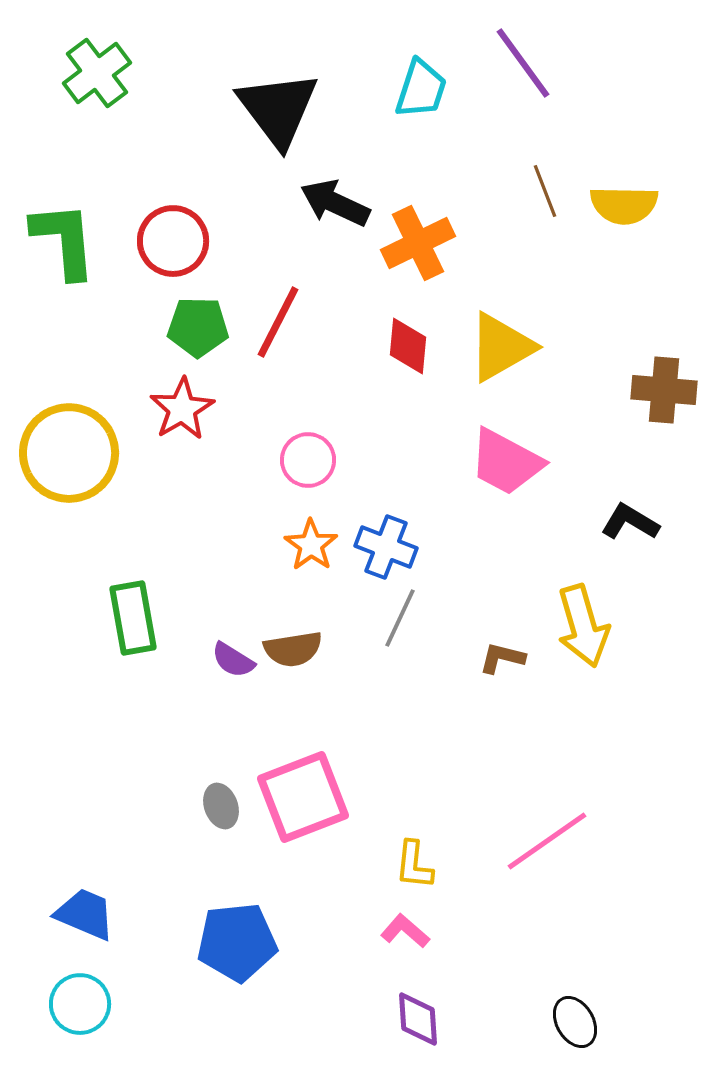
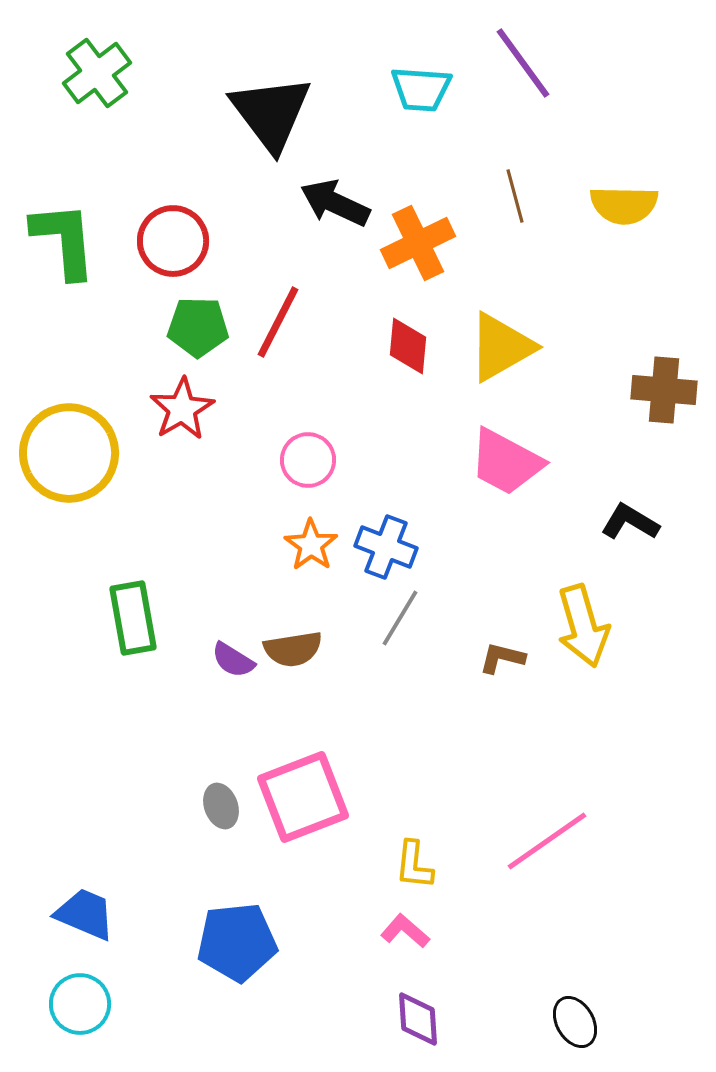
cyan trapezoid: rotated 76 degrees clockwise
black triangle: moved 7 px left, 4 px down
brown line: moved 30 px left, 5 px down; rotated 6 degrees clockwise
gray line: rotated 6 degrees clockwise
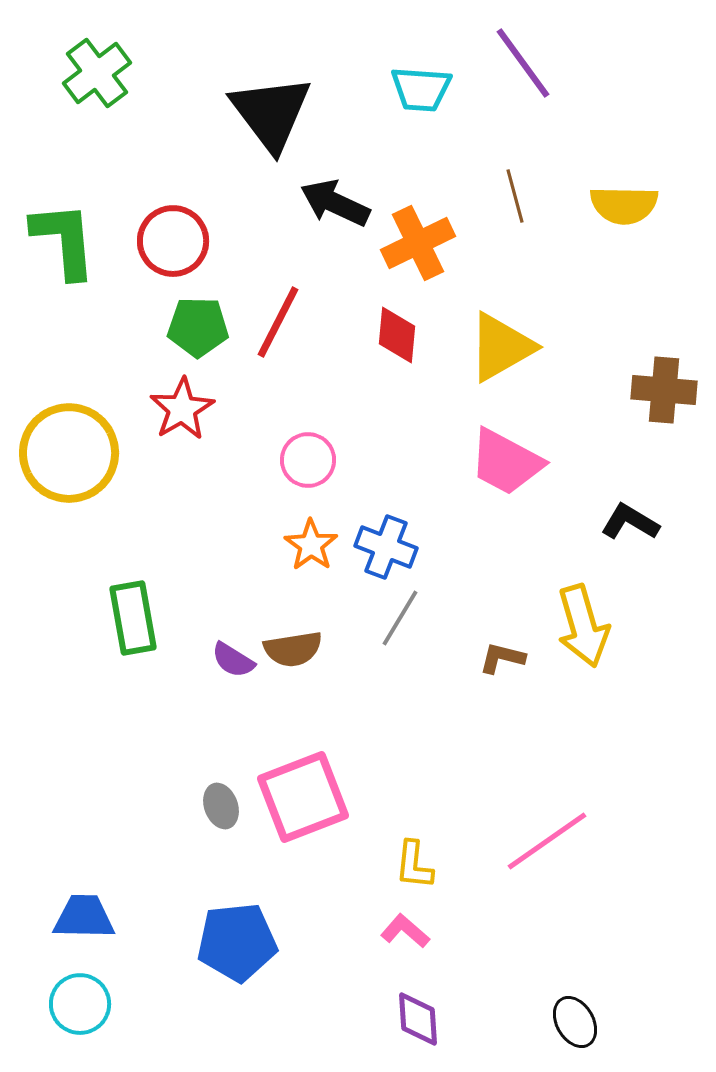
red diamond: moved 11 px left, 11 px up
blue trapezoid: moved 1 px left, 3 px down; rotated 22 degrees counterclockwise
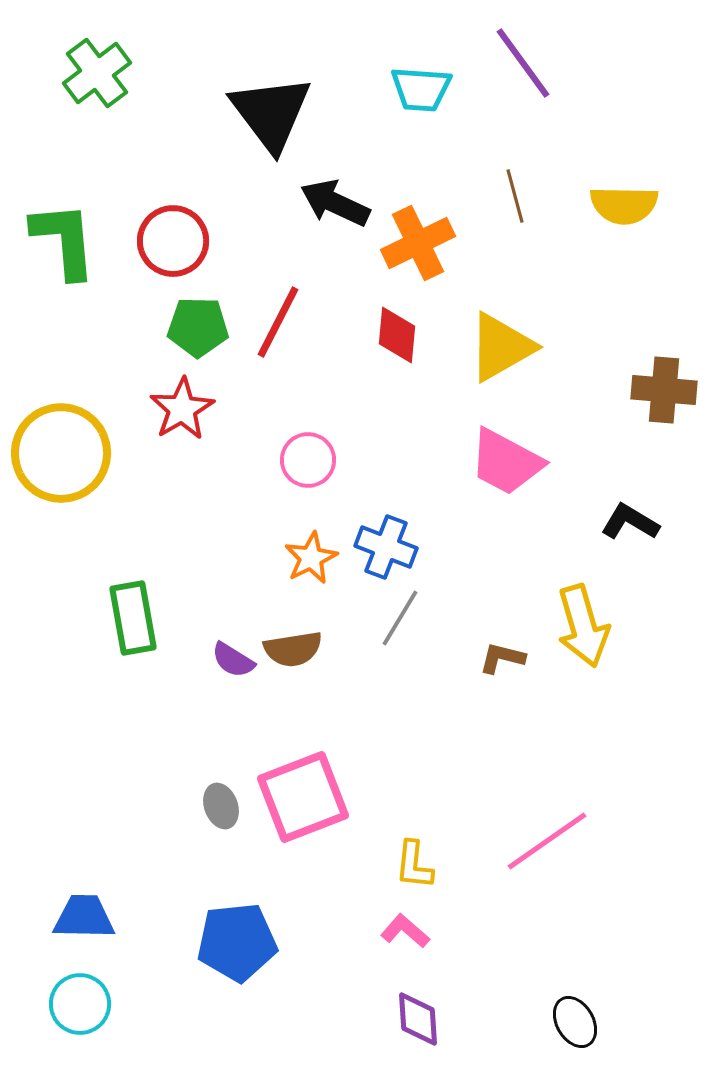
yellow circle: moved 8 px left
orange star: moved 13 px down; rotated 10 degrees clockwise
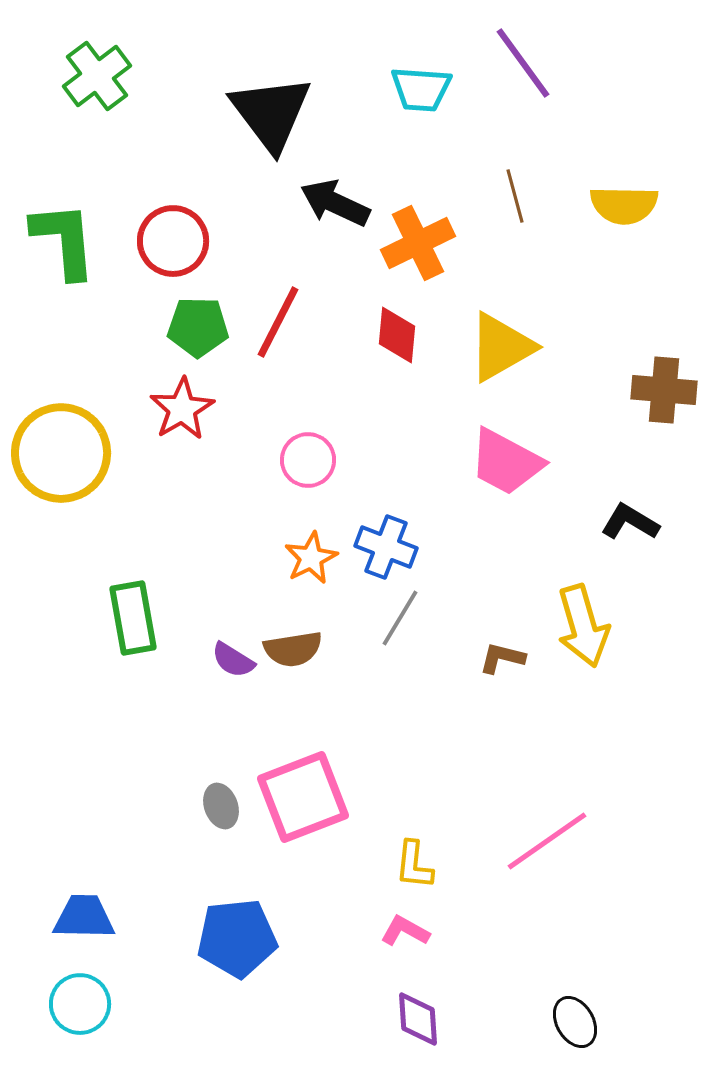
green cross: moved 3 px down
pink L-shape: rotated 12 degrees counterclockwise
blue pentagon: moved 4 px up
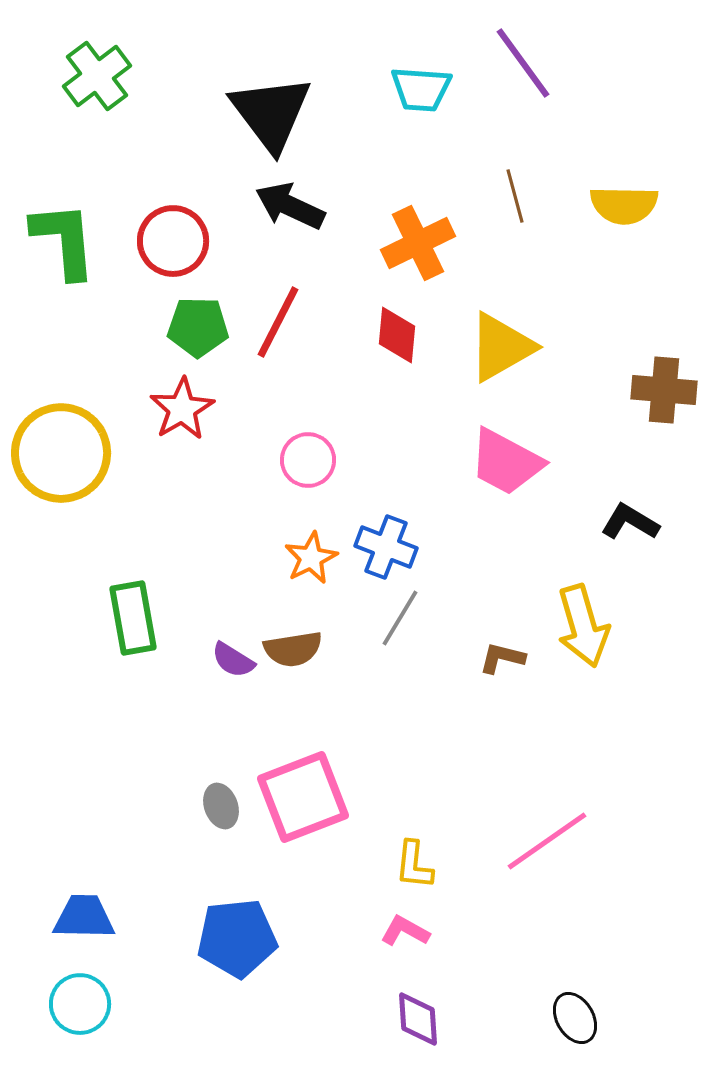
black arrow: moved 45 px left, 3 px down
black ellipse: moved 4 px up
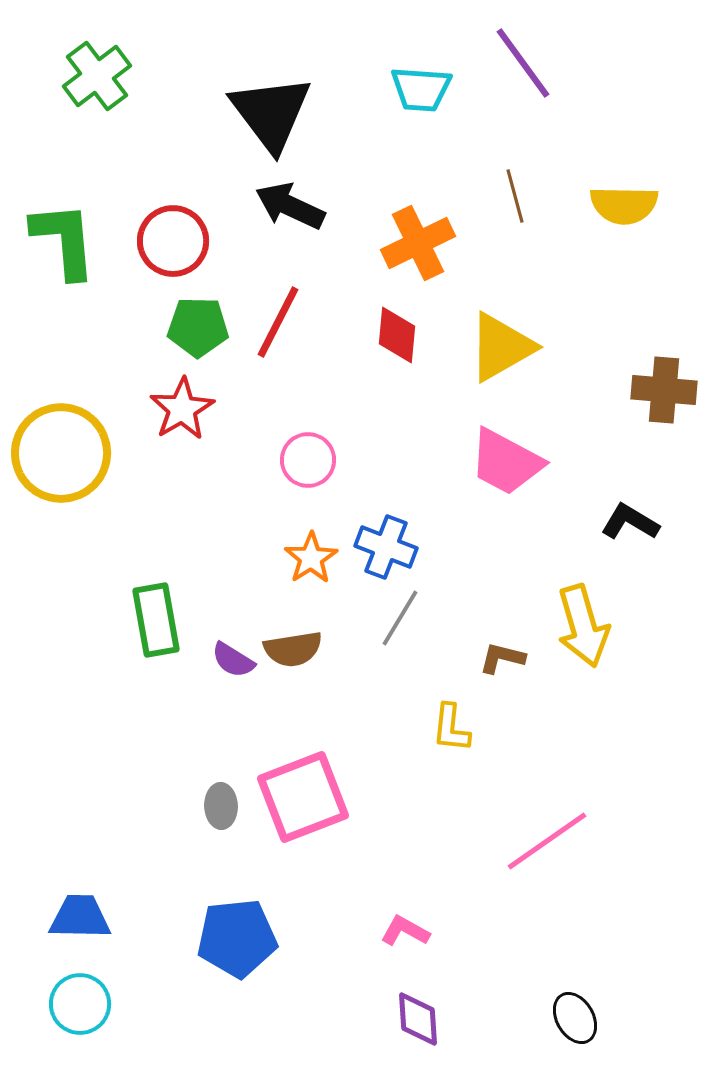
orange star: rotated 6 degrees counterclockwise
green rectangle: moved 23 px right, 2 px down
gray ellipse: rotated 18 degrees clockwise
yellow L-shape: moved 37 px right, 137 px up
blue trapezoid: moved 4 px left
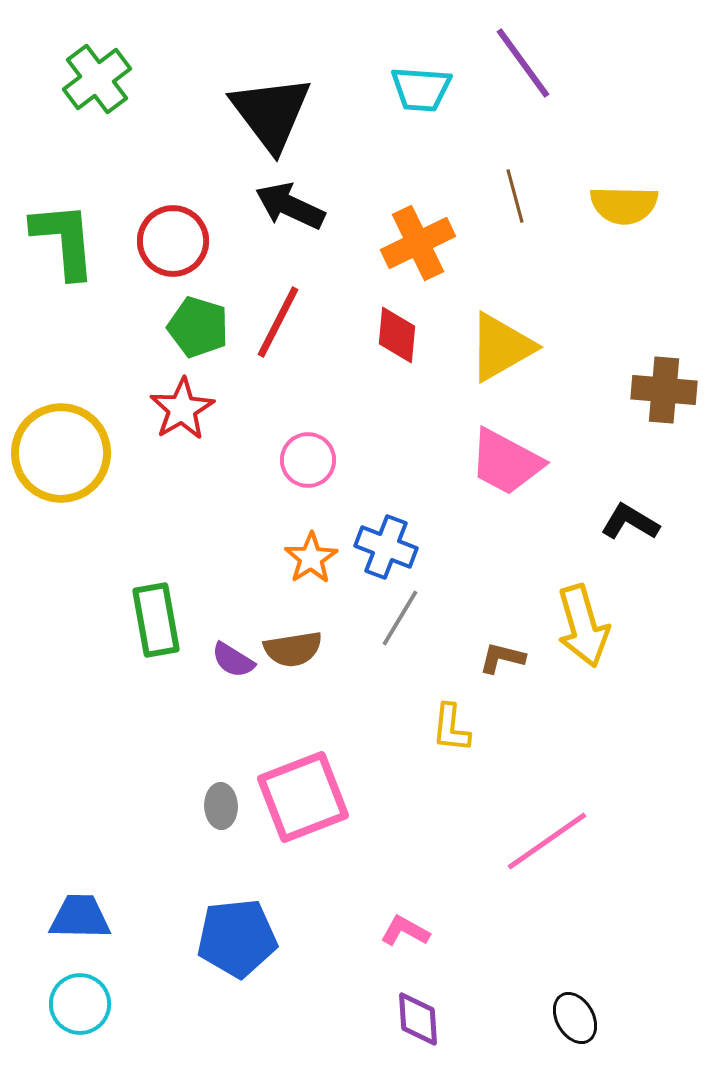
green cross: moved 3 px down
green pentagon: rotated 16 degrees clockwise
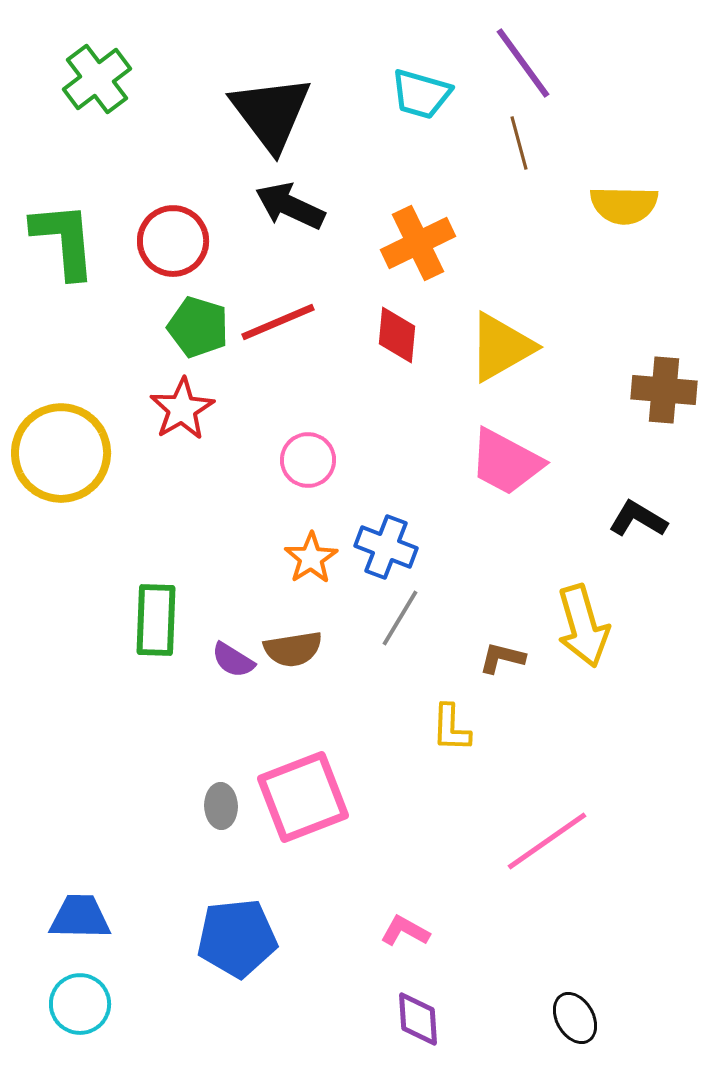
cyan trapezoid: moved 5 px down; rotated 12 degrees clockwise
brown line: moved 4 px right, 53 px up
red line: rotated 40 degrees clockwise
black L-shape: moved 8 px right, 3 px up
green rectangle: rotated 12 degrees clockwise
yellow L-shape: rotated 4 degrees counterclockwise
